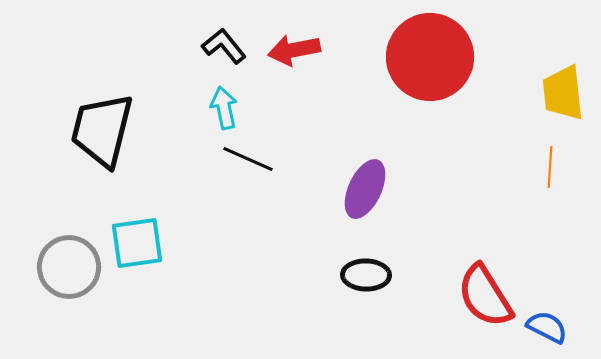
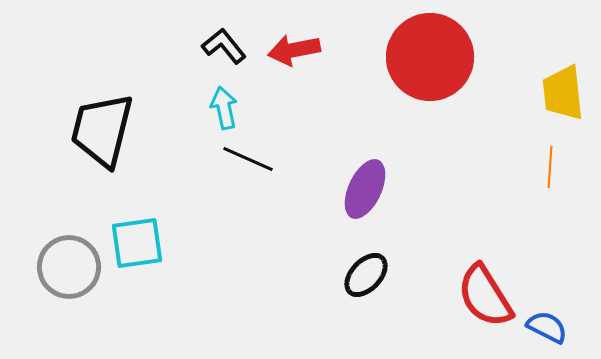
black ellipse: rotated 48 degrees counterclockwise
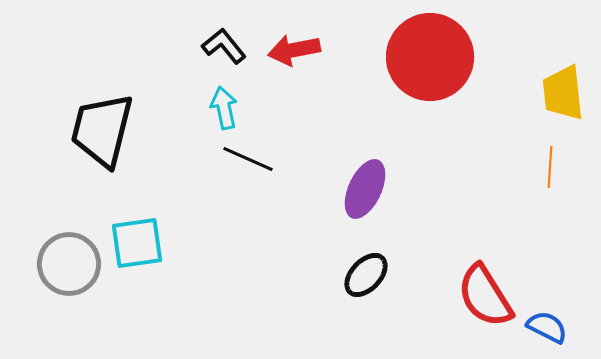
gray circle: moved 3 px up
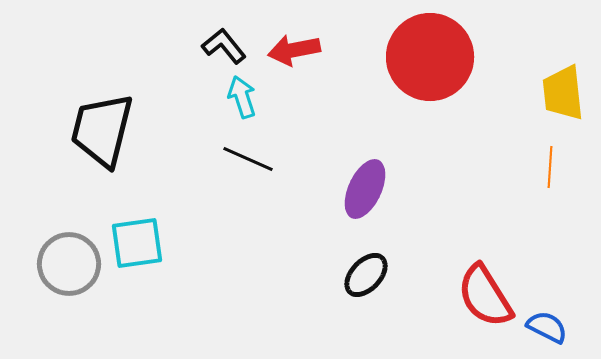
cyan arrow: moved 18 px right, 11 px up; rotated 6 degrees counterclockwise
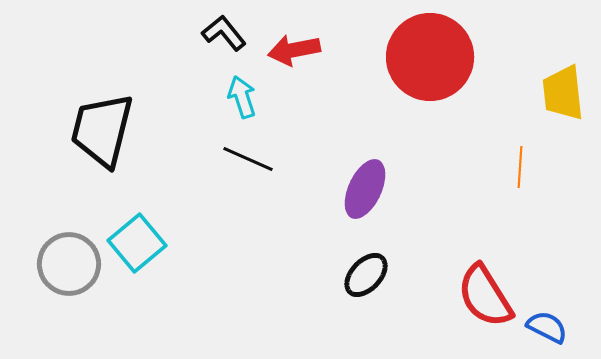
black L-shape: moved 13 px up
orange line: moved 30 px left
cyan square: rotated 32 degrees counterclockwise
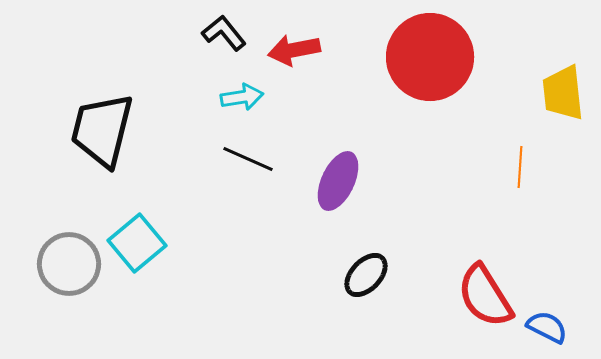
cyan arrow: rotated 99 degrees clockwise
purple ellipse: moved 27 px left, 8 px up
